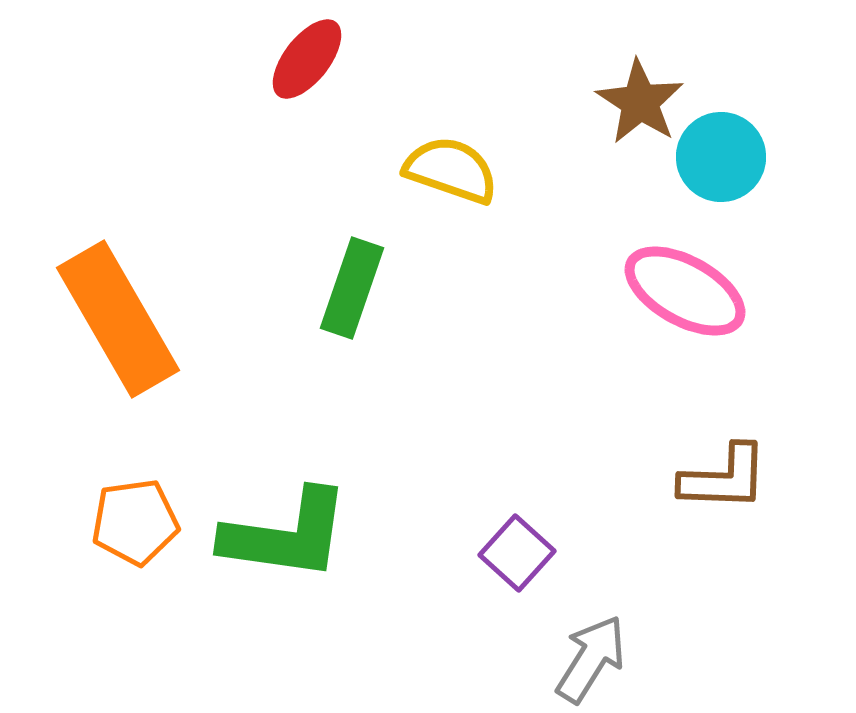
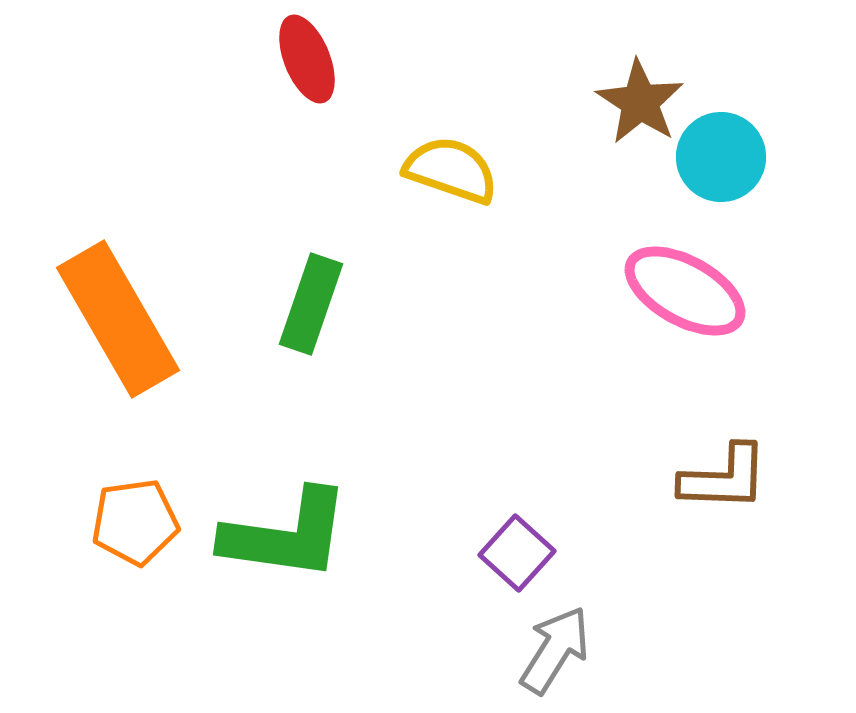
red ellipse: rotated 60 degrees counterclockwise
green rectangle: moved 41 px left, 16 px down
gray arrow: moved 36 px left, 9 px up
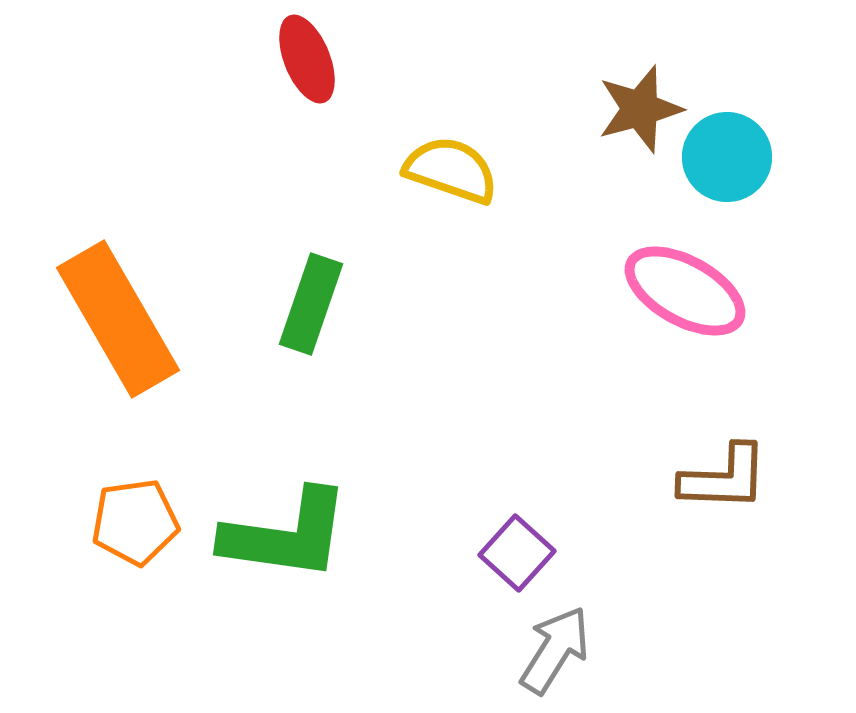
brown star: moved 7 px down; rotated 24 degrees clockwise
cyan circle: moved 6 px right
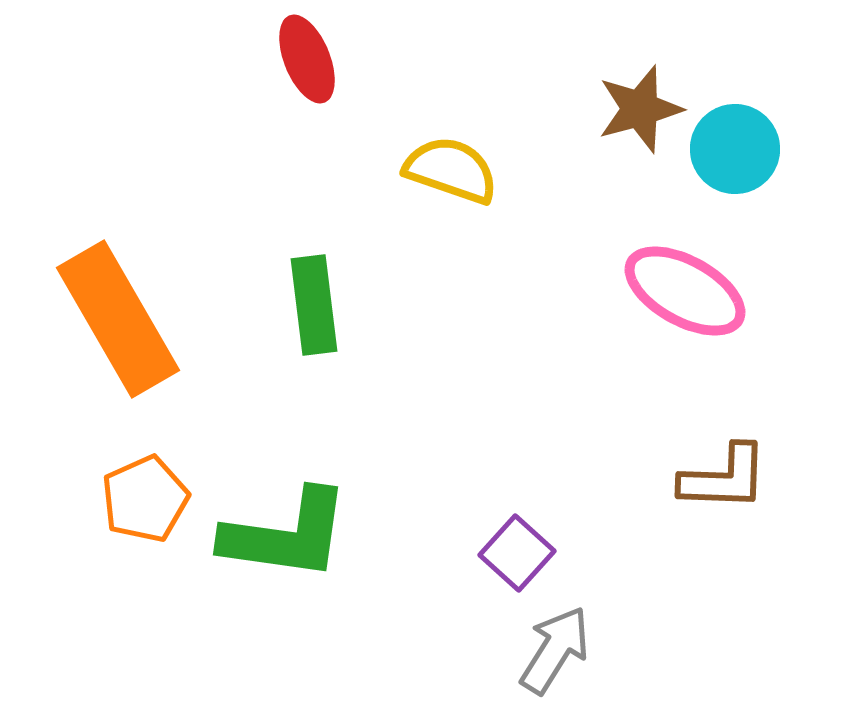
cyan circle: moved 8 px right, 8 px up
green rectangle: moved 3 px right, 1 px down; rotated 26 degrees counterclockwise
orange pentagon: moved 10 px right, 23 px up; rotated 16 degrees counterclockwise
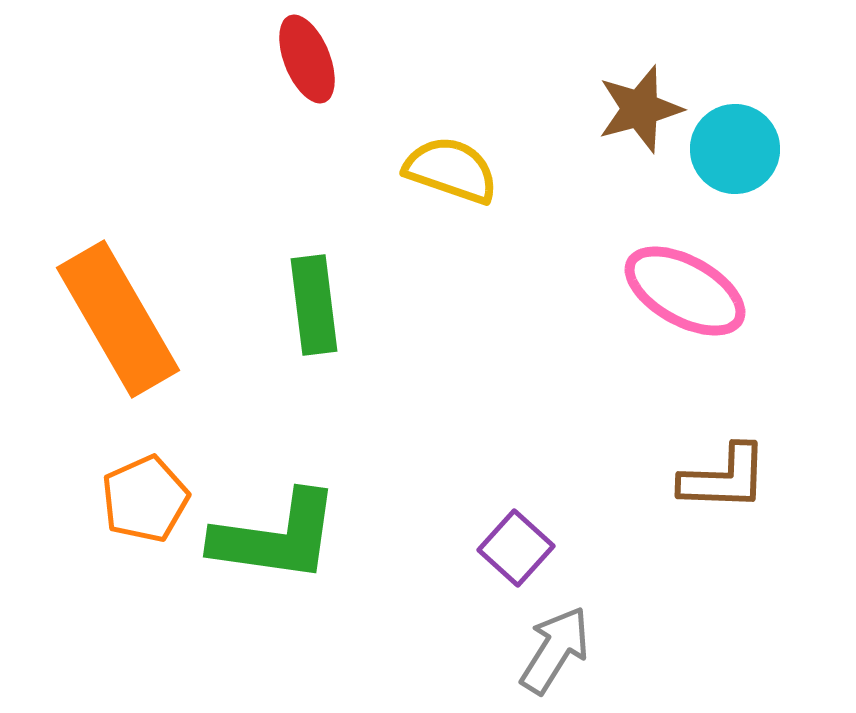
green L-shape: moved 10 px left, 2 px down
purple square: moved 1 px left, 5 px up
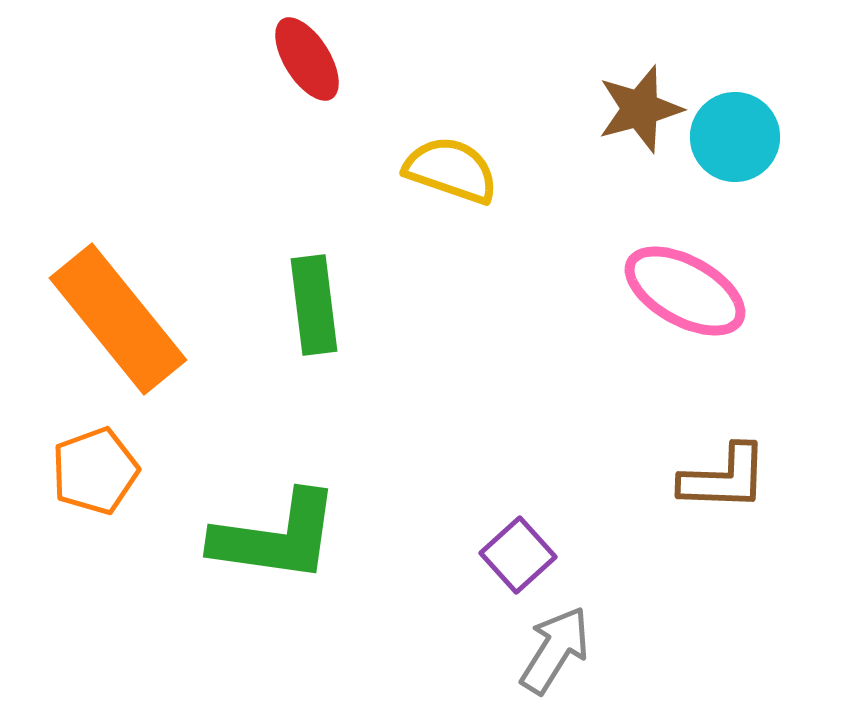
red ellipse: rotated 10 degrees counterclockwise
cyan circle: moved 12 px up
orange rectangle: rotated 9 degrees counterclockwise
orange pentagon: moved 50 px left, 28 px up; rotated 4 degrees clockwise
purple square: moved 2 px right, 7 px down; rotated 6 degrees clockwise
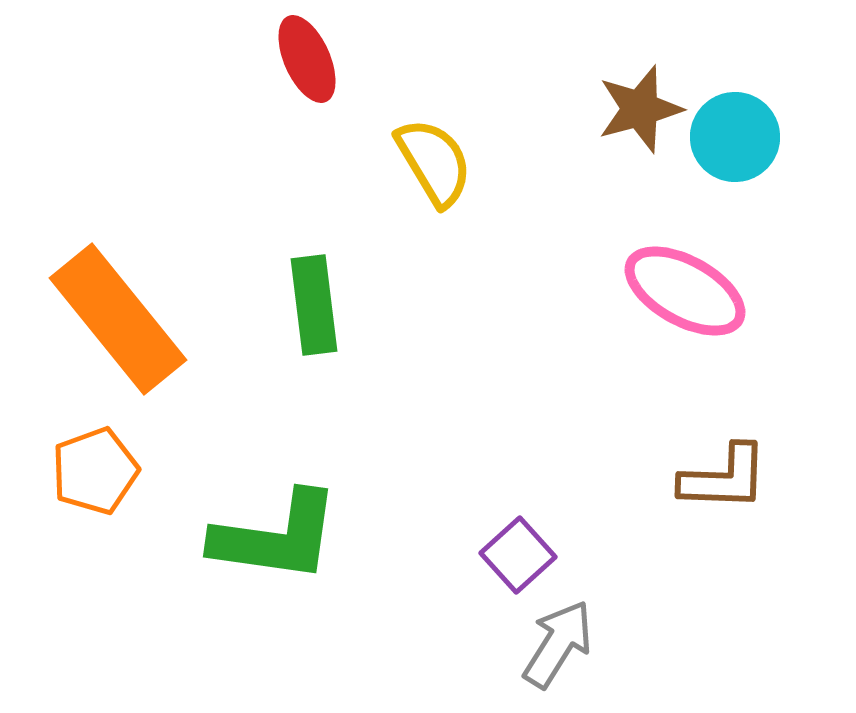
red ellipse: rotated 8 degrees clockwise
yellow semicircle: moved 17 px left, 8 px up; rotated 40 degrees clockwise
gray arrow: moved 3 px right, 6 px up
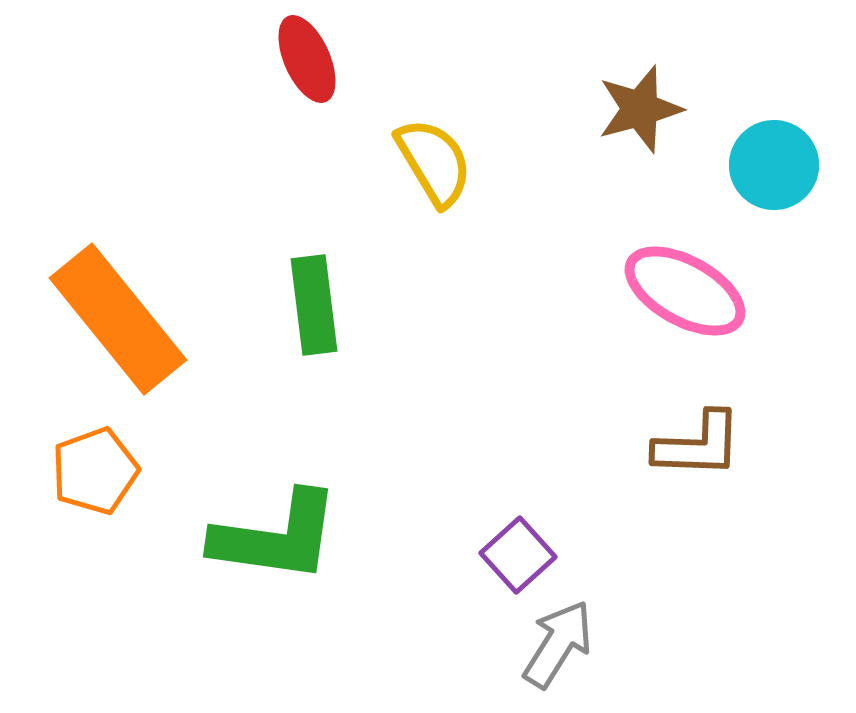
cyan circle: moved 39 px right, 28 px down
brown L-shape: moved 26 px left, 33 px up
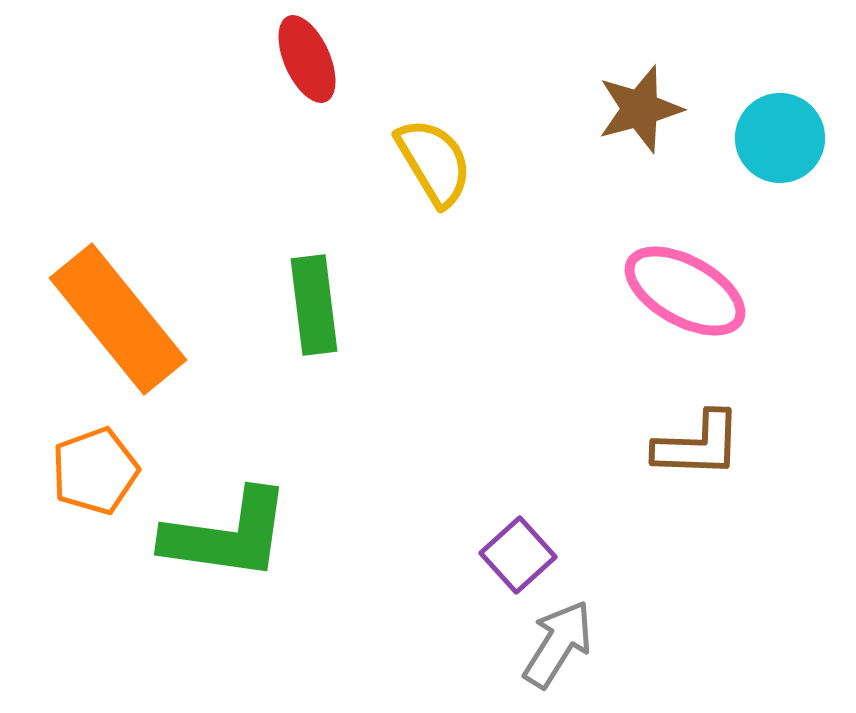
cyan circle: moved 6 px right, 27 px up
green L-shape: moved 49 px left, 2 px up
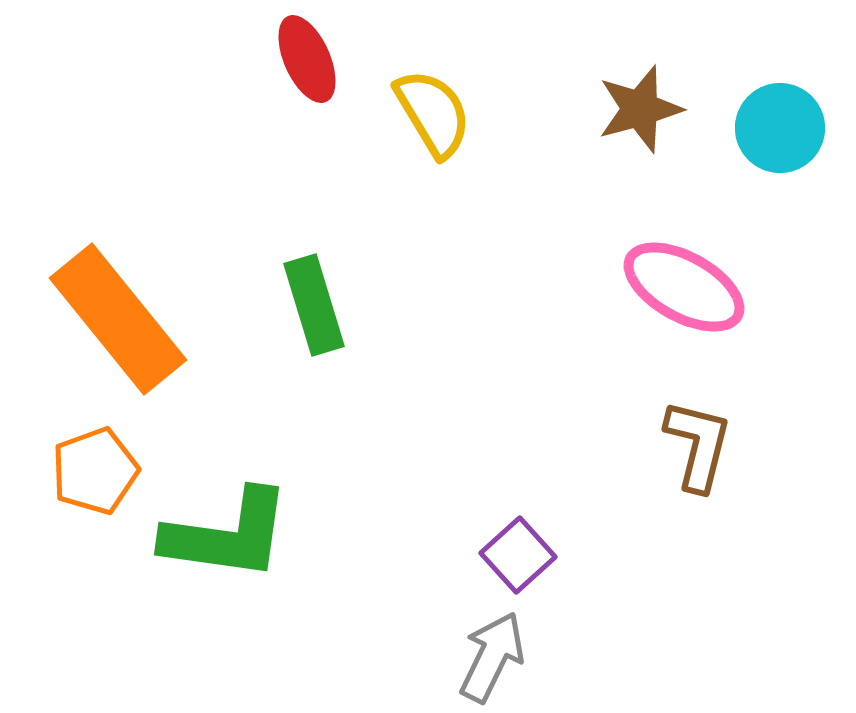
cyan circle: moved 10 px up
yellow semicircle: moved 1 px left, 49 px up
pink ellipse: moved 1 px left, 4 px up
green rectangle: rotated 10 degrees counterclockwise
brown L-shape: rotated 78 degrees counterclockwise
gray arrow: moved 66 px left, 13 px down; rotated 6 degrees counterclockwise
